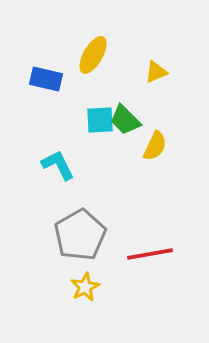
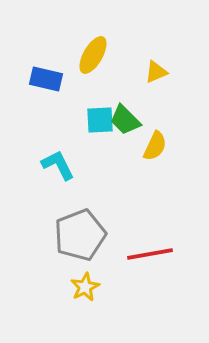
gray pentagon: rotated 9 degrees clockwise
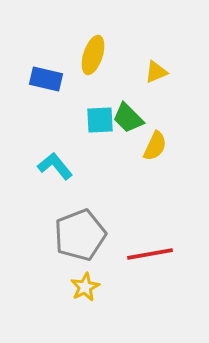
yellow ellipse: rotated 12 degrees counterclockwise
green trapezoid: moved 3 px right, 2 px up
cyan L-shape: moved 3 px left, 1 px down; rotated 12 degrees counterclockwise
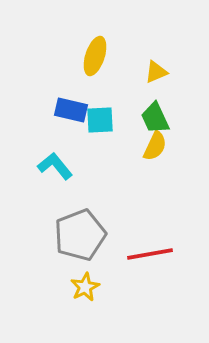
yellow ellipse: moved 2 px right, 1 px down
blue rectangle: moved 25 px right, 31 px down
green trapezoid: moved 27 px right; rotated 20 degrees clockwise
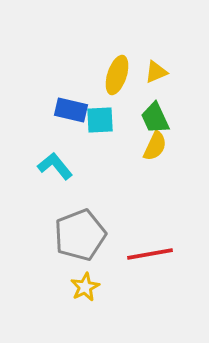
yellow ellipse: moved 22 px right, 19 px down
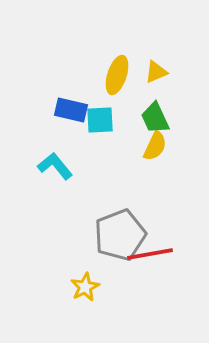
gray pentagon: moved 40 px right
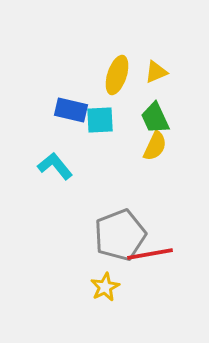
yellow star: moved 20 px right
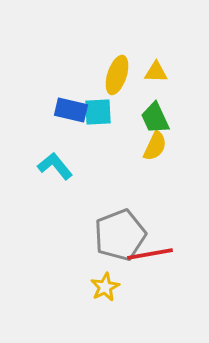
yellow triangle: rotated 25 degrees clockwise
cyan square: moved 2 px left, 8 px up
